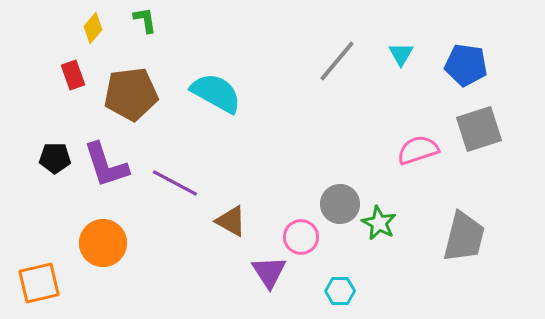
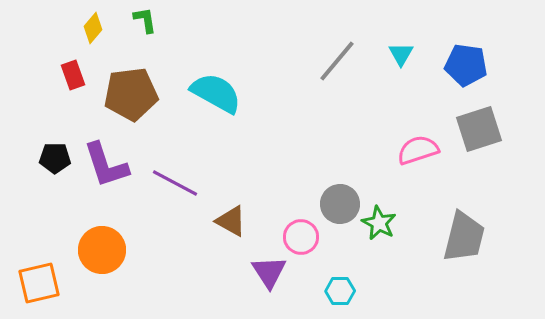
orange circle: moved 1 px left, 7 px down
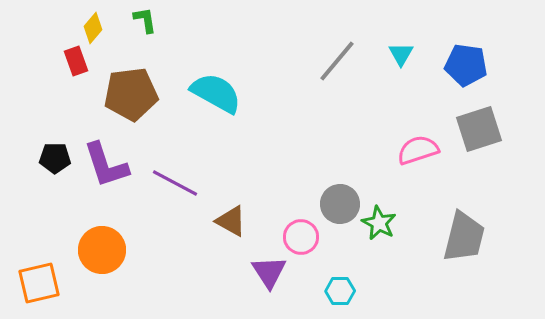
red rectangle: moved 3 px right, 14 px up
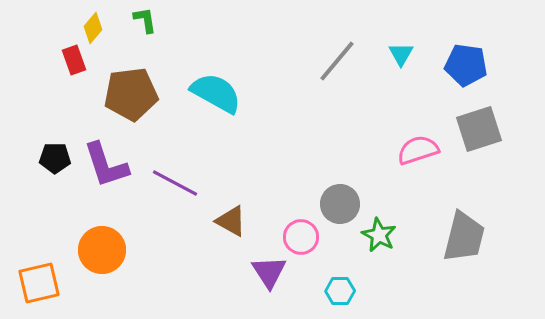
red rectangle: moved 2 px left, 1 px up
green star: moved 12 px down
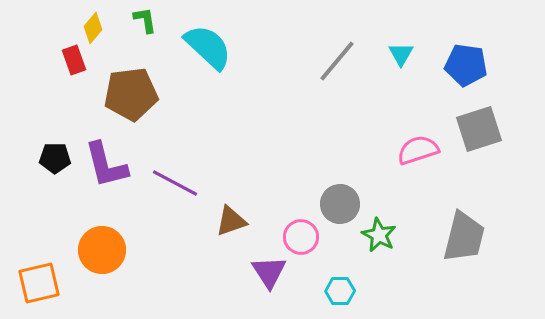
cyan semicircle: moved 8 px left, 46 px up; rotated 14 degrees clockwise
purple L-shape: rotated 4 degrees clockwise
brown triangle: rotated 48 degrees counterclockwise
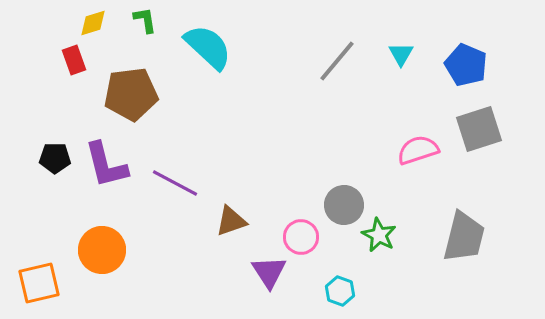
yellow diamond: moved 5 px up; rotated 32 degrees clockwise
blue pentagon: rotated 15 degrees clockwise
gray circle: moved 4 px right, 1 px down
cyan hexagon: rotated 20 degrees clockwise
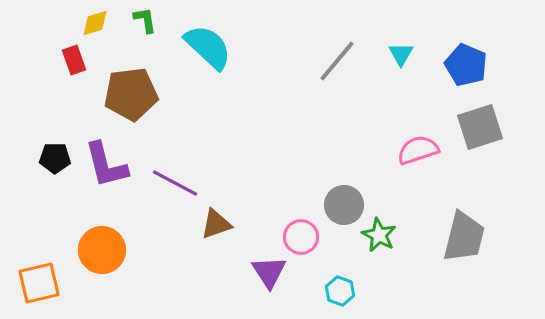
yellow diamond: moved 2 px right
gray square: moved 1 px right, 2 px up
brown triangle: moved 15 px left, 3 px down
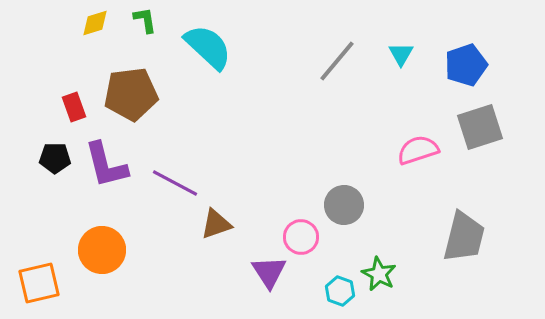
red rectangle: moved 47 px down
blue pentagon: rotated 30 degrees clockwise
green star: moved 39 px down
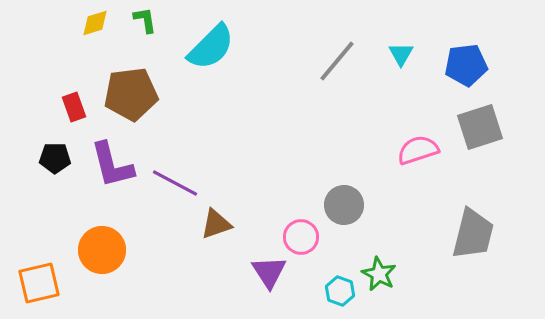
cyan semicircle: moved 3 px right; rotated 92 degrees clockwise
blue pentagon: rotated 12 degrees clockwise
purple L-shape: moved 6 px right
gray trapezoid: moved 9 px right, 3 px up
